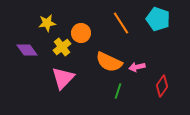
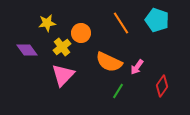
cyan pentagon: moved 1 px left, 1 px down
pink arrow: rotated 42 degrees counterclockwise
pink triangle: moved 3 px up
green line: rotated 14 degrees clockwise
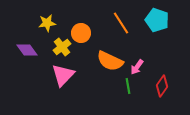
orange semicircle: moved 1 px right, 1 px up
green line: moved 10 px right, 5 px up; rotated 42 degrees counterclockwise
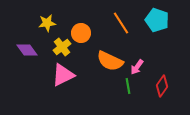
pink triangle: rotated 20 degrees clockwise
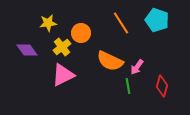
yellow star: moved 1 px right
red diamond: rotated 20 degrees counterclockwise
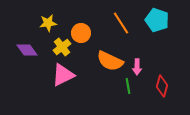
pink arrow: rotated 35 degrees counterclockwise
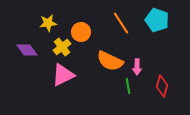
orange circle: moved 1 px up
